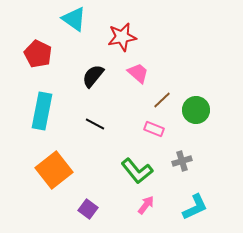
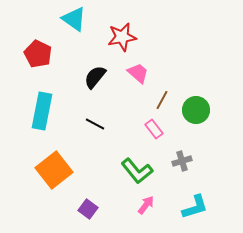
black semicircle: moved 2 px right, 1 px down
brown line: rotated 18 degrees counterclockwise
pink rectangle: rotated 30 degrees clockwise
cyan L-shape: rotated 8 degrees clockwise
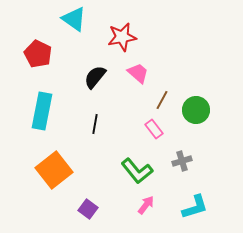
black line: rotated 72 degrees clockwise
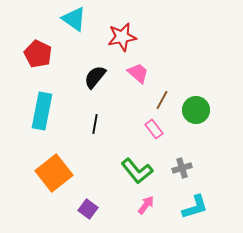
gray cross: moved 7 px down
orange square: moved 3 px down
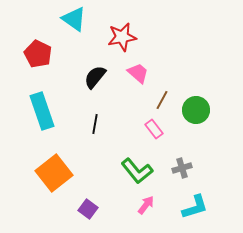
cyan rectangle: rotated 30 degrees counterclockwise
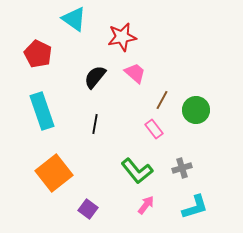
pink trapezoid: moved 3 px left
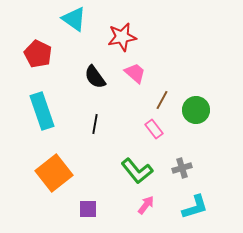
black semicircle: rotated 75 degrees counterclockwise
purple square: rotated 36 degrees counterclockwise
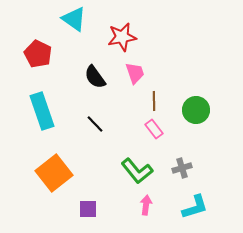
pink trapezoid: rotated 30 degrees clockwise
brown line: moved 8 px left, 1 px down; rotated 30 degrees counterclockwise
black line: rotated 54 degrees counterclockwise
pink arrow: rotated 30 degrees counterclockwise
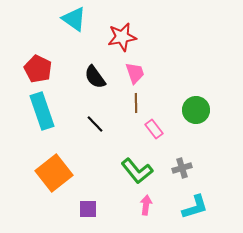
red pentagon: moved 15 px down
brown line: moved 18 px left, 2 px down
